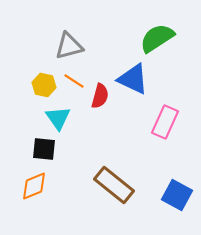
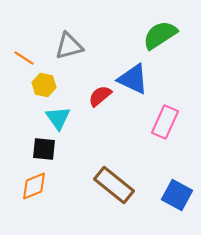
green semicircle: moved 3 px right, 3 px up
orange line: moved 50 px left, 23 px up
red semicircle: rotated 145 degrees counterclockwise
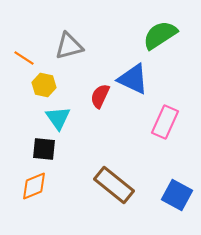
red semicircle: rotated 25 degrees counterclockwise
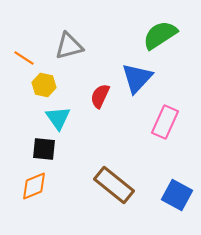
blue triangle: moved 4 px right, 1 px up; rotated 48 degrees clockwise
